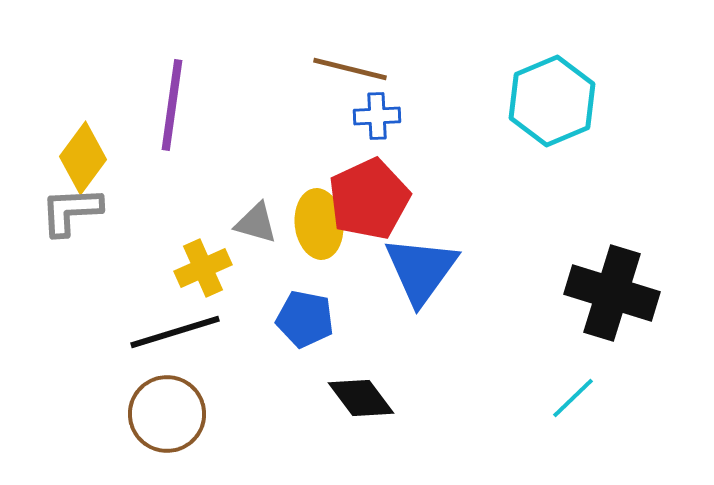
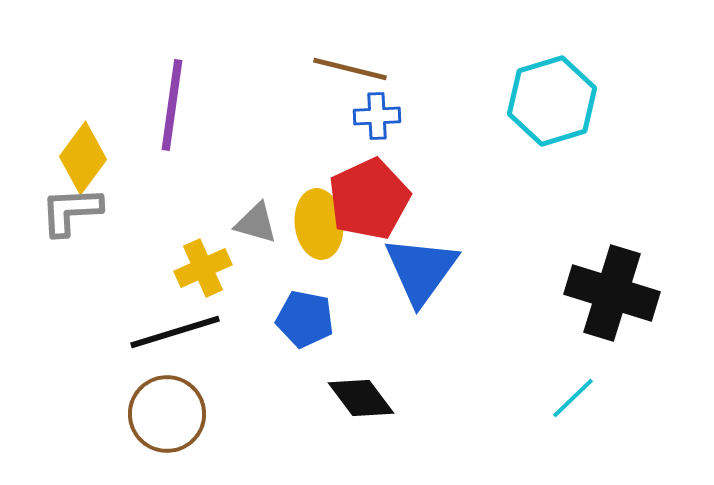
cyan hexagon: rotated 6 degrees clockwise
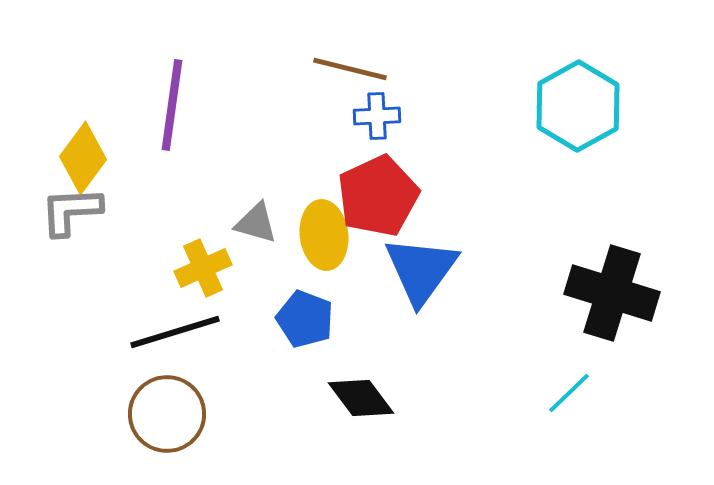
cyan hexagon: moved 26 px right, 5 px down; rotated 12 degrees counterclockwise
red pentagon: moved 9 px right, 3 px up
yellow ellipse: moved 5 px right, 11 px down
blue pentagon: rotated 10 degrees clockwise
cyan line: moved 4 px left, 5 px up
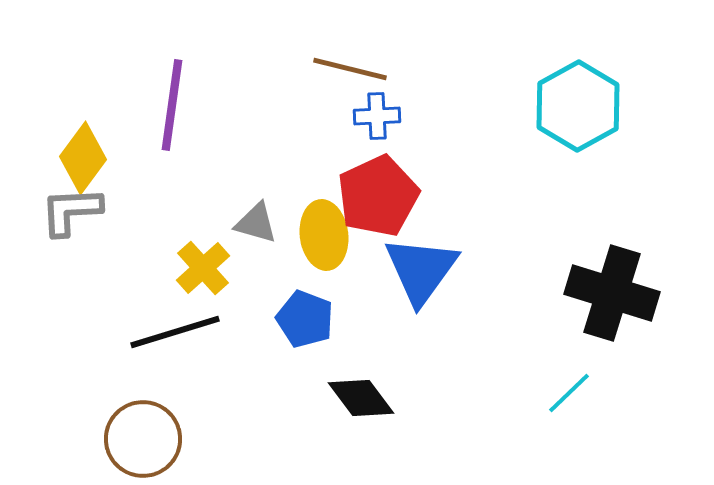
yellow cross: rotated 18 degrees counterclockwise
brown circle: moved 24 px left, 25 px down
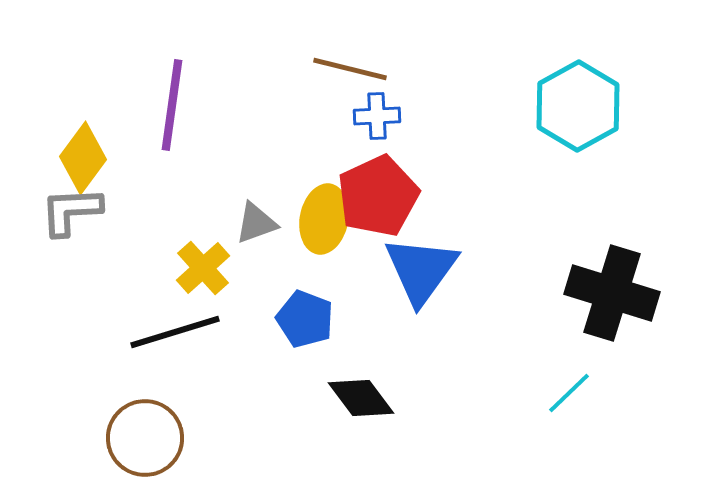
gray triangle: rotated 36 degrees counterclockwise
yellow ellipse: moved 16 px up; rotated 18 degrees clockwise
brown circle: moved 2 px right, 1 px up
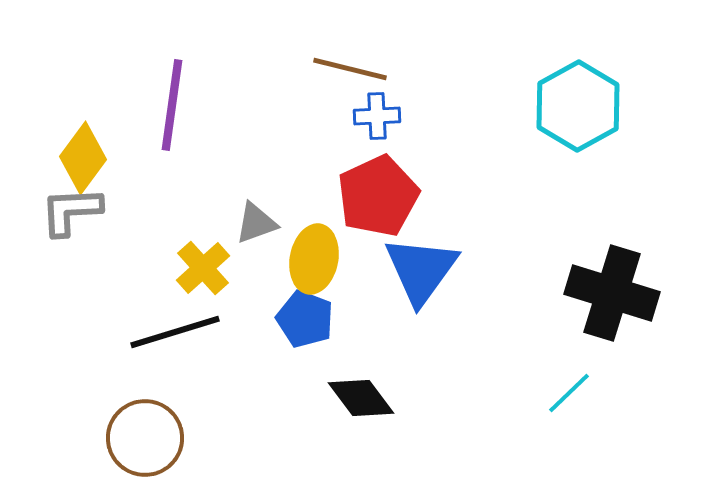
yellow ellipse: moved 10 px left, 40 px down
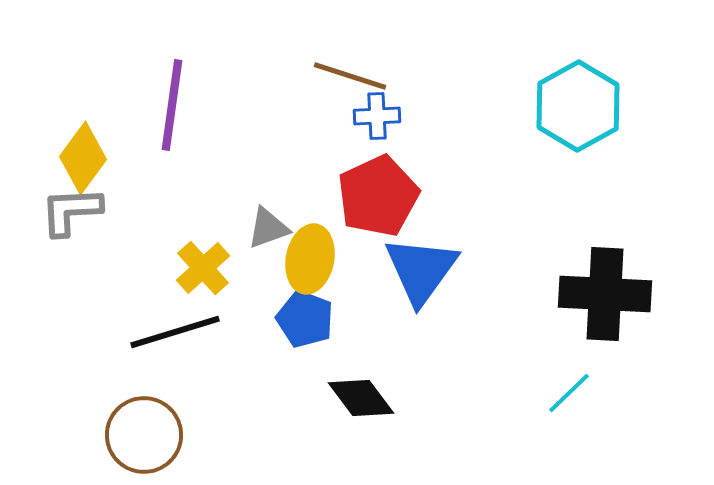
brown line: moved 7 px down; rotated 4 degrees clockwise
gray triangle: moved 12 px right, 5 px down
yellow ellipse: moved 4 px left
black cross: moved 7 px left, 1 px down; rotated 14 degrees counterclockwise
brown circle: moved 1 px left, 3 px up
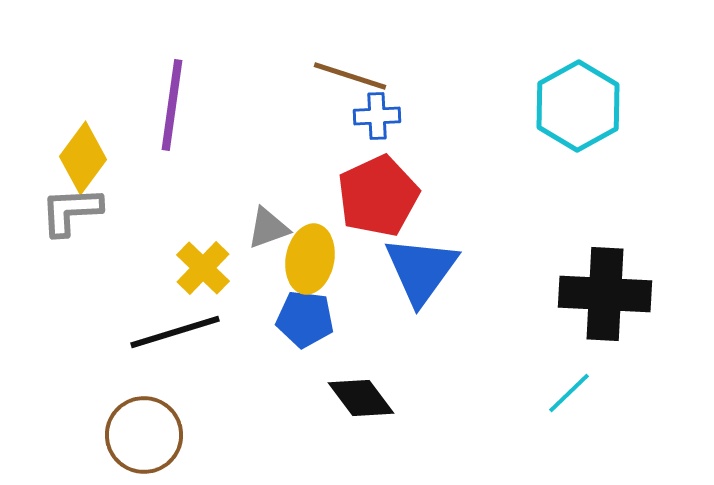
yellow cross: rotated 4 degrees counterclockwise
blue pentagon: rotated 14 degrees counterclockwise
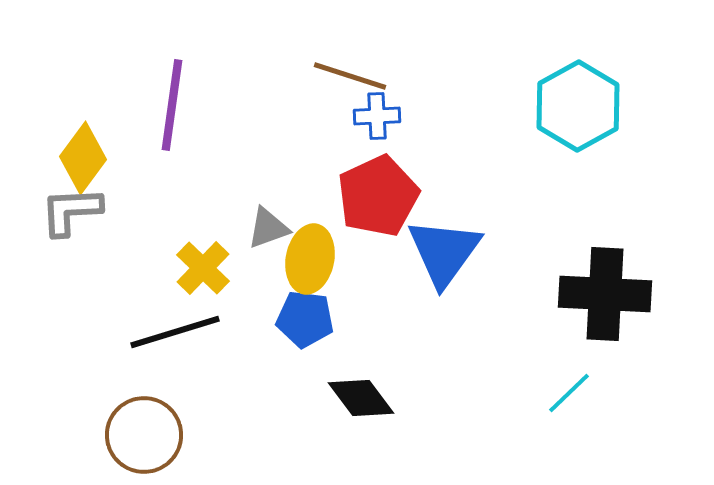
blue triangle: moved 23 px right, 18 px up
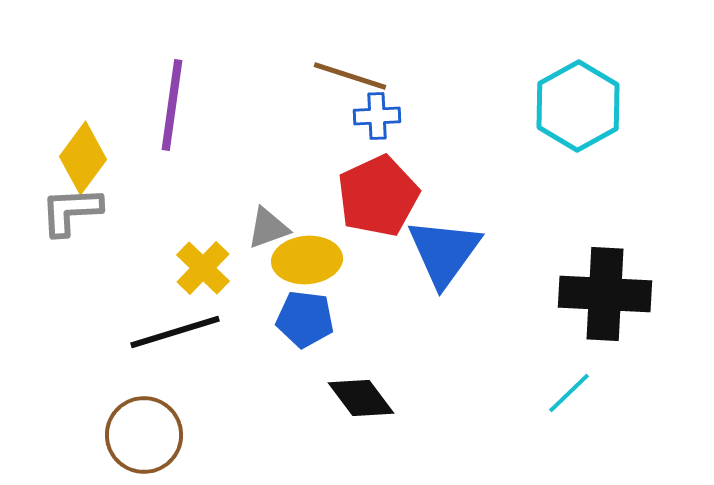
yellow ellipse: moved 3 px left, 1 px down; rotated 74 degrees clockwise
